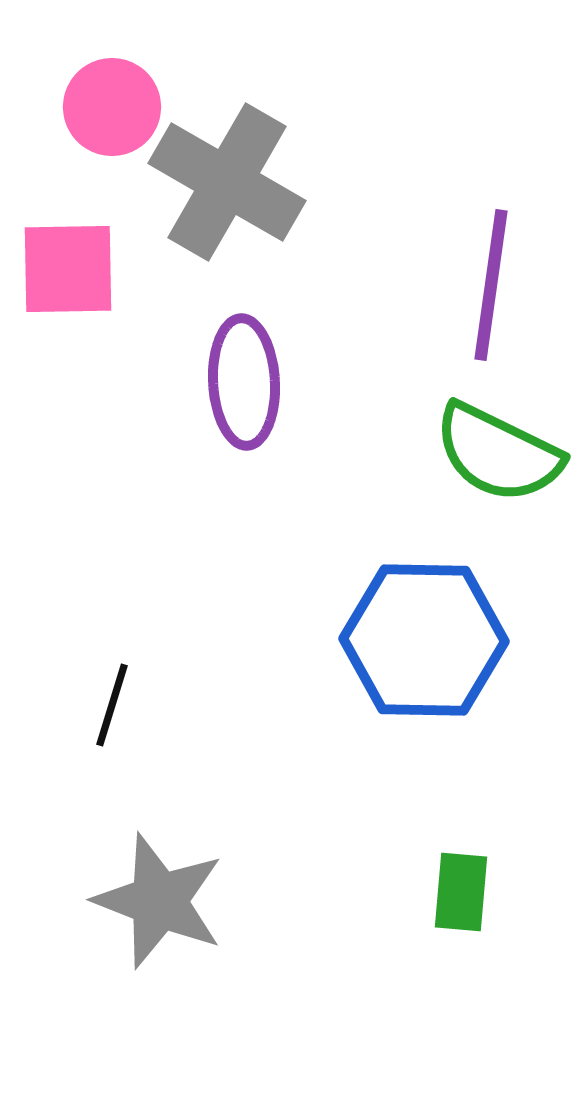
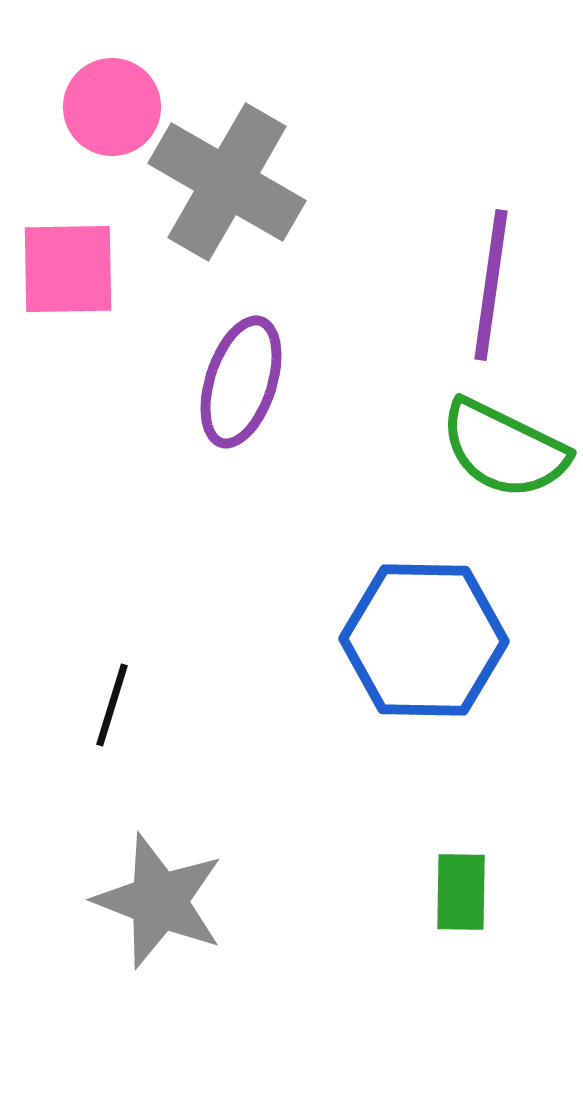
purple ellipse: moved 3 px left; rotated 21 degrees clockwise
green semicircle: moved 6 px right, 4 px up
green rectangle: rotated 4 degrees counterclockwise
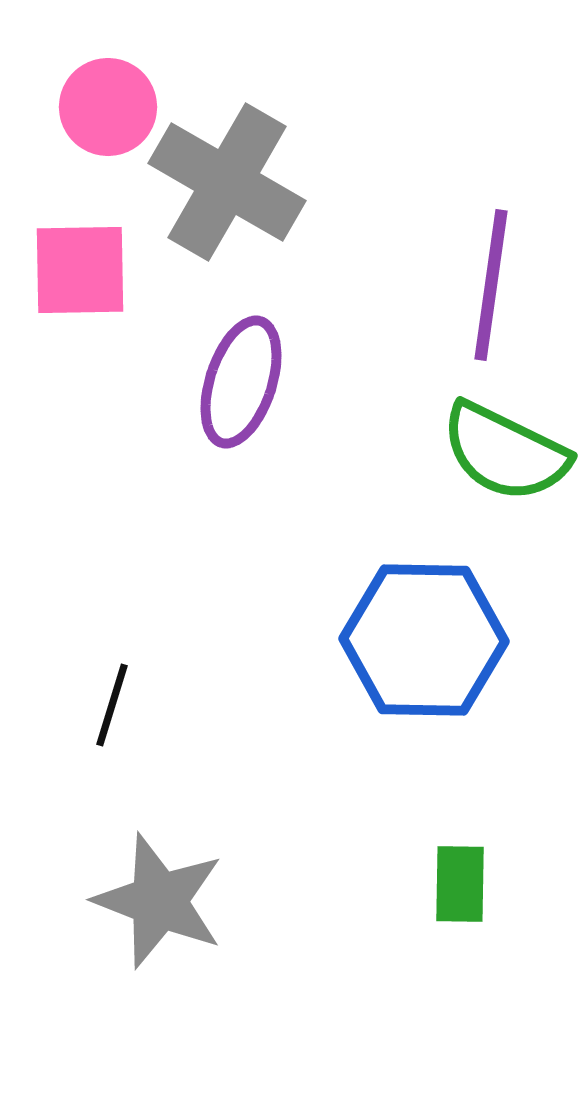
pink circle: moved 4 px left
pink square: moved 12 px right, 1 px down
green semicircle: moved 1 px right, 3 px down
green rectangle: moved 1 px left, 8 px up
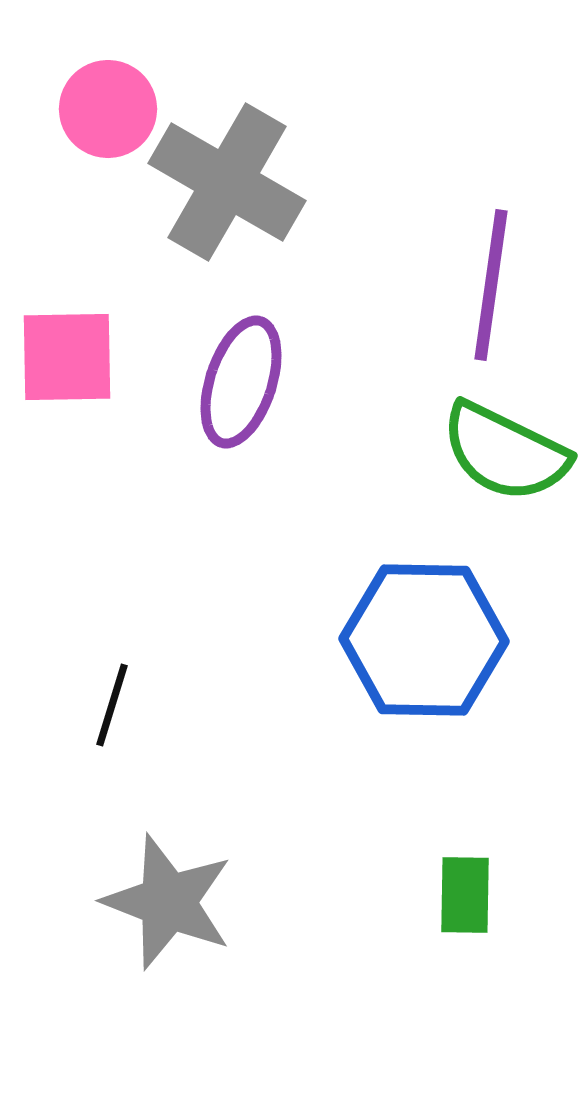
pink circle: moved 2 px down
pink square: moved 13 px left, 87 px down
green rectangle: moved 5 px right, 11 px down
gray star: moved 9 px right, 1 px down
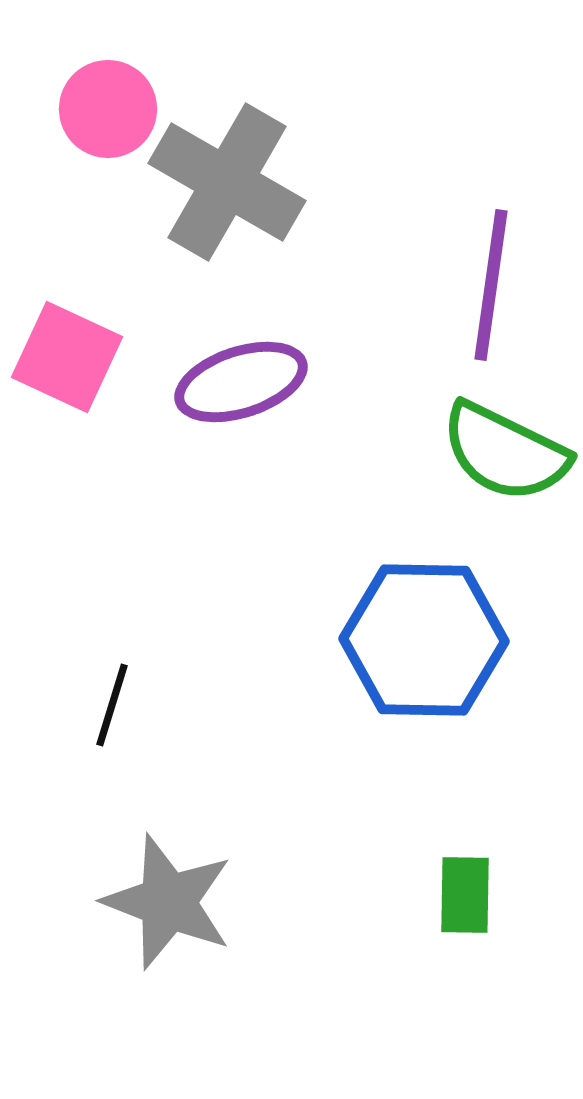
pink square: rotated 26 degrees clockwise
purple ellipse: rotated 54 degrees clockwise
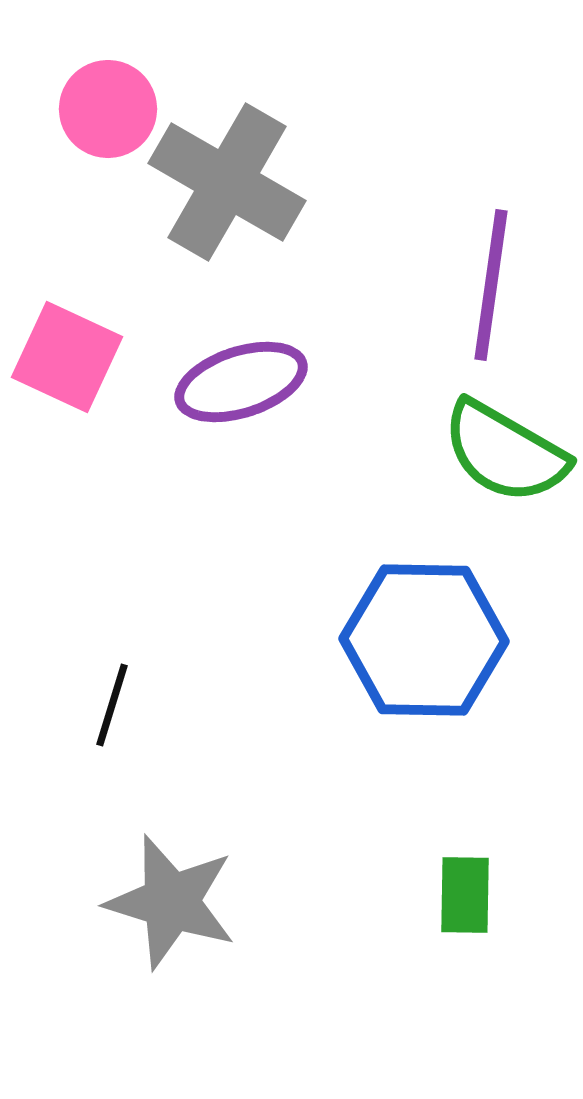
green semicircle: rotated 4 degrees clockwise
gray star: moved 3 px right; rotated 4 degrees counterclockwise
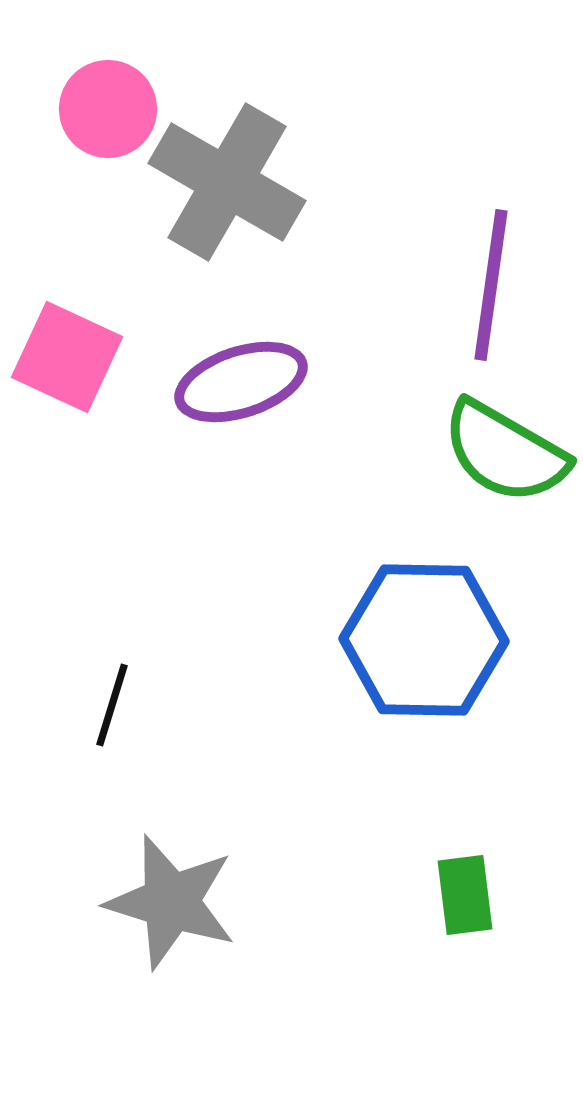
green rectangle: rotated 8 degrees counterclockwise
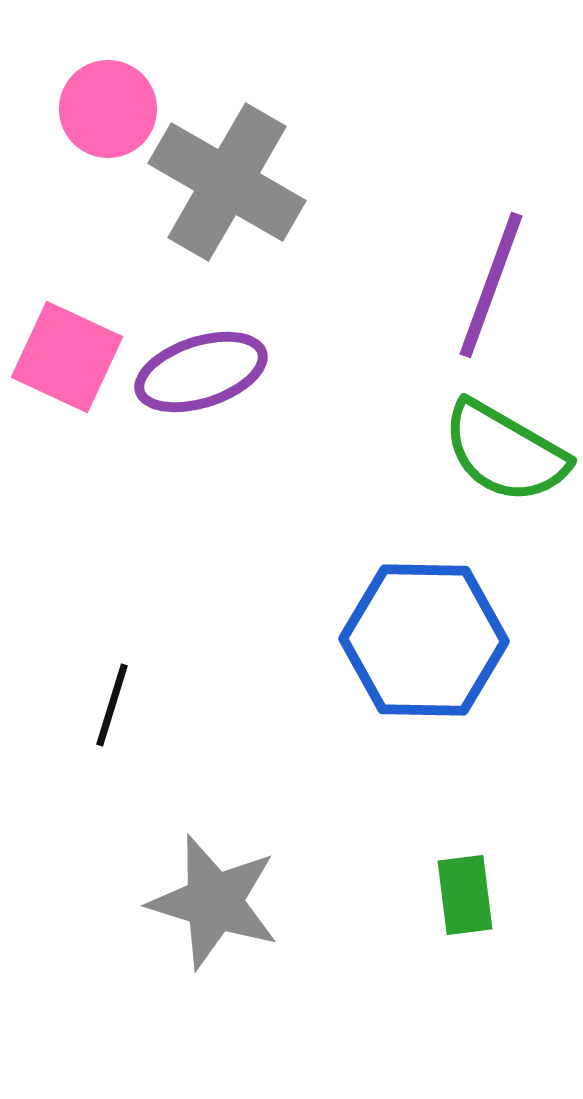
purple line: rotated 12 degrees clockwise
purple ellipse: moved 40 px left, 10 px up
gray star: moved 43 px right
